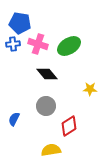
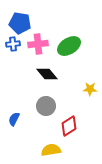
pink cross: rotated 24 degrees counterclockwise
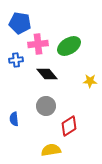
blue cross: moved 3 px right, 16 px down
yellow star: moved 8 px up
blue semicircle: rotated 32 degrees counterclockwise
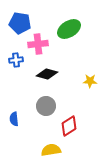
green ellipse: moved 17 px up
black diamond: rotated 35 degrees counterclockwise
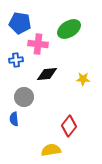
pink cross: rotated 12 degrees clockwise
black diamond: rotated 20 degrees counterclockwise
yellow star: moved 7 px left, 2 px up
gray circle: moved 22 px left, 9 px up
red diamond: rotated 20 degrees counterclockwise
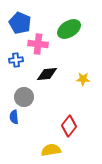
blue pentagon: rotated 15 degrees clockwise
blue semicircle: moved 2 px up
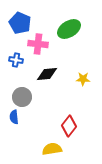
blue cross: rotated 16 degrees clockwise
gray circle: moved 2 px left
yellow semicircle: moved 1 px right, 1 px up
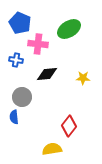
yellow star: moved 1 px up
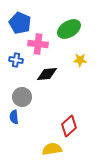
yellow star: moved 3 px left, 18 px up
red diamond: rotated 10 degrees clockwise
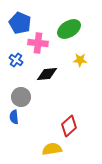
pink cross: moved 1 px up
blue cross: rotated 24 degrees clockwise
gray circle: moved 1 px left
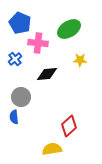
blue cross: moved 1 px left, 1 px up; rotated 16 degrees clockwise
